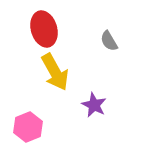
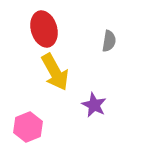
gray semicircle: rotated 140 degrees counterclockwise
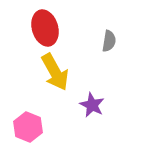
red ellipse: moved 1 px right, 1 px up
purple star: moved 2 px left
pink hexagon: rotated 16 degrees counterclockwise
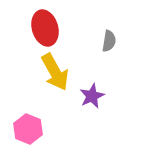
purple star: moved 9 px up; rotated 20 degrees clockwise
pink hexagon: moved 2 px down
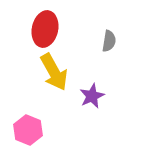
red ellipse: moved 1 px down; rotated 28 degrees clockwise
yellow arrow: moved 1 px left
pink hexagon: moved 1 px down
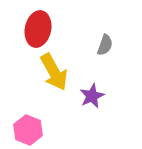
red ellipse: moved 7 px left
gray semicircle: moved 4 px left, 4 px down; rotated 10 degrees clockwise
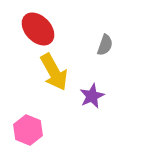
red ellipse: rotated 56 degrees counterclockwise
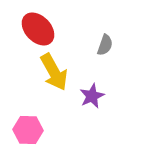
pink hexagon: rotated 20 degrees counterclockwise
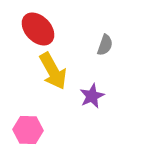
yellow arrow: moved 1 px left, 1 px up
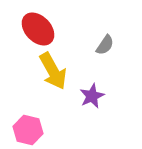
gray semicircle: rotated 15 degrees clockwise
pink hexagon: rotated 12 degrees clockwise
